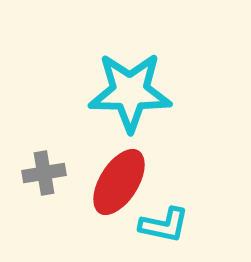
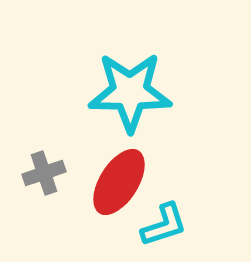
gray cross: rotated 9 degrees counterclockwise
cyan L-shape: rotated 30 degrees counterclockwise
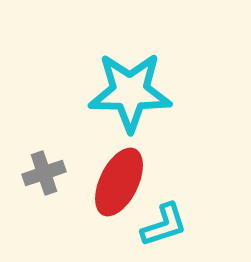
red ellipse: rotated 6 degrees counterclockwise
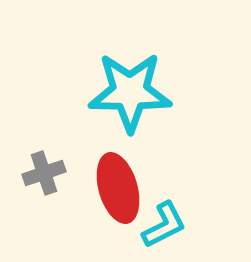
red ellipse: moved 1 px left, 6 px down; rotated 42 degrees counterclockwise
cyan L-shape: rotated 9 degrees counterclockwise
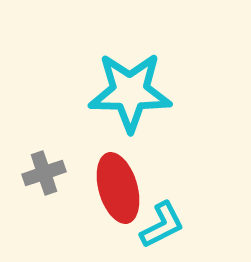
cyan L-shape: moved 2 px left
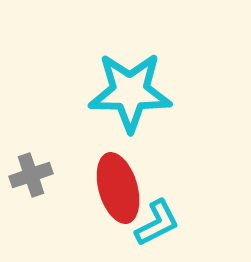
gray cross: moved 13 px left, 2 px down
cyan L-shape: moved 5 px left, 2 px up
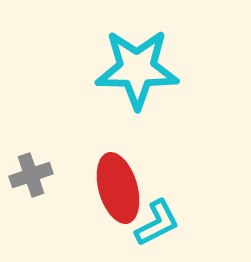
cyan star: moved 7 px right, 23 px up
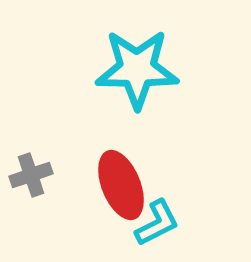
red ellipse: moved 3 px right, 3 px up; rotated 6 degrees counterclockwise
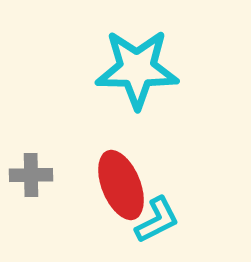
gray cross: rotated 18 degrees clockwise
cyan L-shape: moved 3 px up
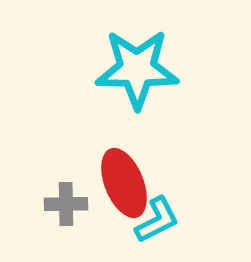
gray cross: moved 35 px right, 29 px down
red ellipse: moved 3 px right, 2 px up
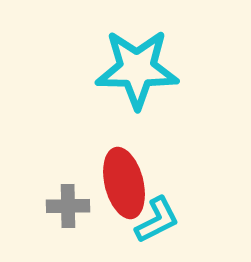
red ellipse: rotated 8 degrees clockwise
gray cross: moved 2 px right, 2 px down
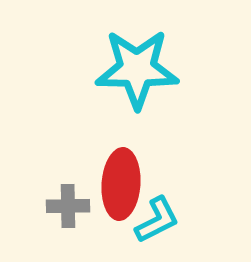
red ellipse: moved 3 px left, 1 px down; rotated 18 degrees clockwise
